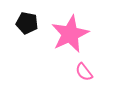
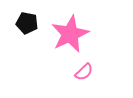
pink semicircle: rotated 96 degrees counterclockwise
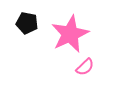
pink semicircle: moved 1 px right, 5 px up
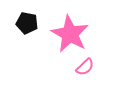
pink star: rotated 18 degrees counterclockwise
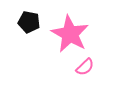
black pentagon: moved 2 px right, 1 px up
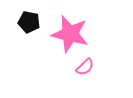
pink star: rotated 15 degrees counterclockwise
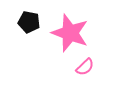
pink star: moved 1 px up; rotated 6 degrees clockwise
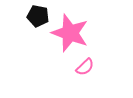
black pentagon: moved 9 px right, 6 px up
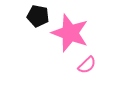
pink semicircle: moved 2 px right, 2 px up
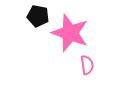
pink semicircle: rotated 54 degrees counterclockwise
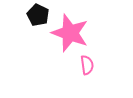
black pentagon: moved 1 px up; rotated 15 degrees clockwise
